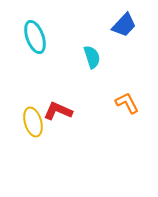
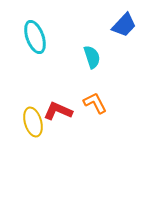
orange L-shape: moved 32 px left
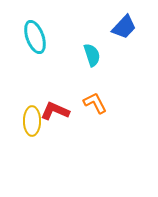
blue trapezoid: moved 2 px down
cyan semicircle: moved 2 px up
red L-shape: moved 3 px left
yellow ellipse: moved 1 px left, 1 px up; rotated 16 degrees clockwise
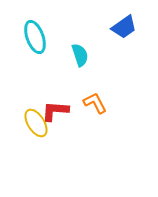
blue trapezoid: rotated 12 degrees clockwise
cyan semicircle: moved 12 px left
red L-shape: rotated 20 degrees counterclockwise
yellow ellipse: moved 4 px right, 2 px down; rotated 32 degrees counterclockwise
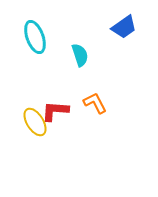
yellow ellipse: moved 1 px left, 1 px up
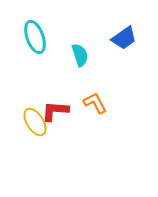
blue trapezoid: moved 11 px down
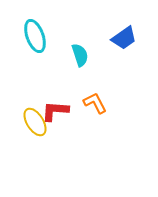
cyan ellipse: moved 1 px up
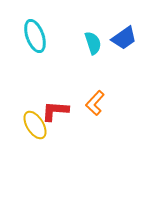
cyan semicircle: moved 13 px right, 12 px up
orange L-shape: rotated 110 degrees counterclockwise
yellow ellipse: moved 3 px down
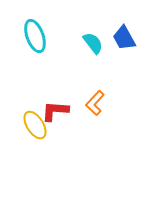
blue trapezoid: rotated 96 degrees clockwise
cyan semicircle: rotated 20 degrees counterclockwise
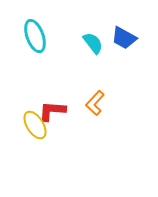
blue trapezoid: rotated 32 degrees counterclockwise
red L-shape: moved 3 px left
